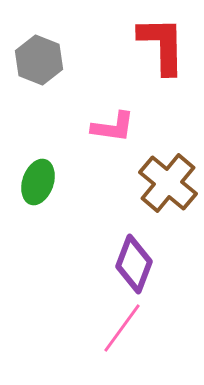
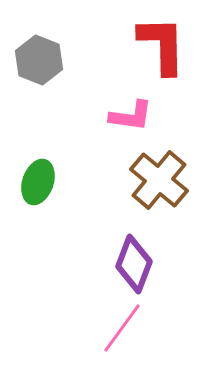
pink L-shape: moved 18 px right, 11 px up
brown cross: moved 9 px left, 3 px up
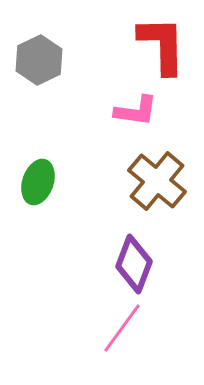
gray hexagon: rotated 12 degrees clockwise
pink L-shape: moved 5 px right, 5 px up
brown cross: moved 2 px left, 1 px down
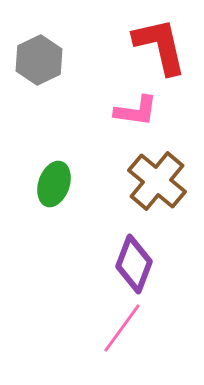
red L-shape: moved 2 px left, 1 px down; rotated 12 degrees counterclockwise
green ellipse: moved 16 px right, 2 px down
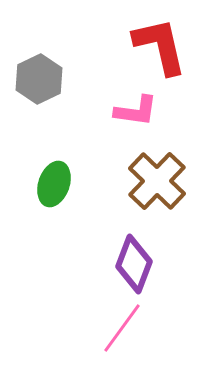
gray hexagon: moved 19 px down
brown cross: rotated 4 degrees clockwise
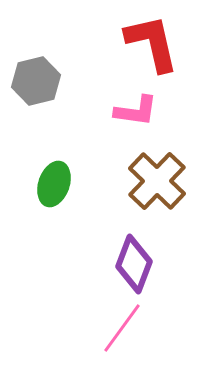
red L-shape: moved 8 px left, 3 px up
gray hexagon: moved 3 px left, 2 px down; rotated 12 degrees clockwise
